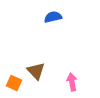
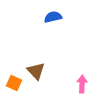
pink arrow: moved 10 px right, 2 px down; rotated 12 degrees clockwise
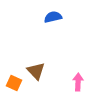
pink arrow: moved 4 px left, 2 px up
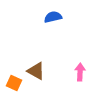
brown triangle: rotated 18 degrees counterclockwise
pink arrow: moved 2 px right, 10 px up
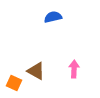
pink arrow: moved 6 px left, 3 px up
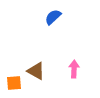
blue semicircle: rotated 30 degrees counterclockwise
orange square: rotated 28 degrees counterclockwise
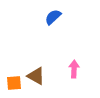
brown triangle: moved 5 px down
